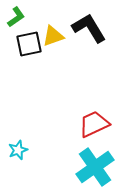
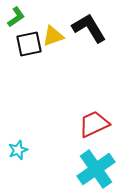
cyan cross: moved 1 px right, 2 px down
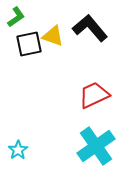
black L-shape: moved 1 px right; rotated 9 degrees counterclockwise
yellow triangle: rotated 40 degrees clockwise
red trapezoid: moved 29 px up
cyan star: rotated 12 degrees counterclockwise
cyan cross: moved 23 px up
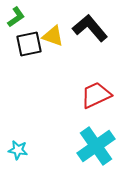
red trapezoid: moved 2 px right
cyan star: rotated 30 degrees counterclockwise
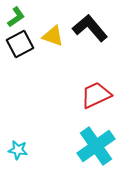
black square: moved 9 px left; rotated 16 degrees counterclockwise
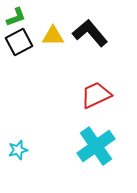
green L-shape: rotated 15 degrees clockwise
black L-shape: moved 5 px down
yellow triangle: rotated 20 degrees counterclockwise
black square: moved 1 px left, 2 px up
cyan star: rotated 24 degrees counterclockwise
